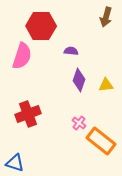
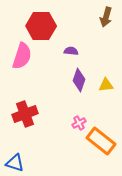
red cross: moved 3 px left
pink cross: rotated 24 degrees clockwise
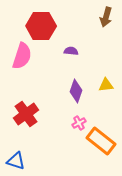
purple diamond: moved 3 px left, 11 px down
red cross: moved 1 px right; rotated 15 degrees counterclockwise
blue triangle: moved 1 px right, 2 px up
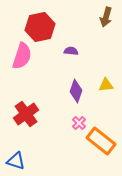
red hexagon: moved 1 px left, 1 px down; rotated 12 degrees counterclockwise
pink cross: rotated 16 degrees counterclockwise
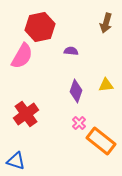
brown arrow: moved 6 px down
pink semicircle: rotated 12 degrees clockwise
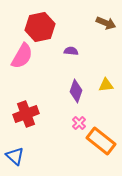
brown arrow: rotated 84 degrees counterclockwise
red cross: rotated 15 degrees clockwise
blue triangle: moved 1 px left, 5 px up; rotated 24 degrees clockwise
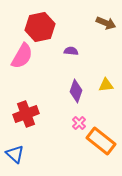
blue triangle: moved 2 px up
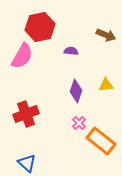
brown arrow: moved 12 px down
blue triangle: moved 12 px right, 9 px down
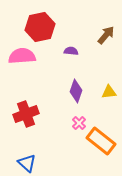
brown arrow: rotated 72 degrees counterclockwise
pink semicircle: rotated 124 degrees counterclockwise
yellow triangle: moved 3 px right, 7 px down
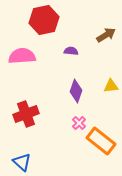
red hexagon: moved 4 px right, 7 px up
brown arrow: rotated 18 degrees clockwise
yellow triangle: moved 2 px right, 6 px up
blue triangle: moved 5 px left, 1 px up
